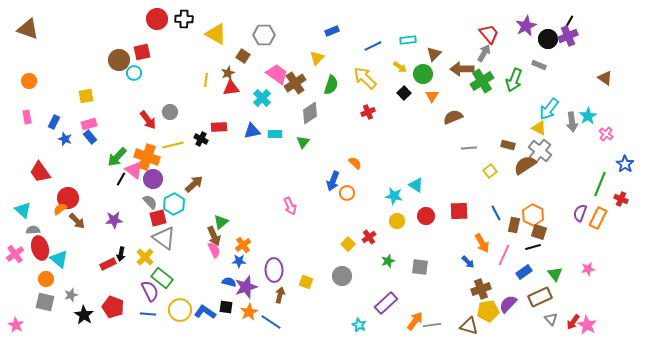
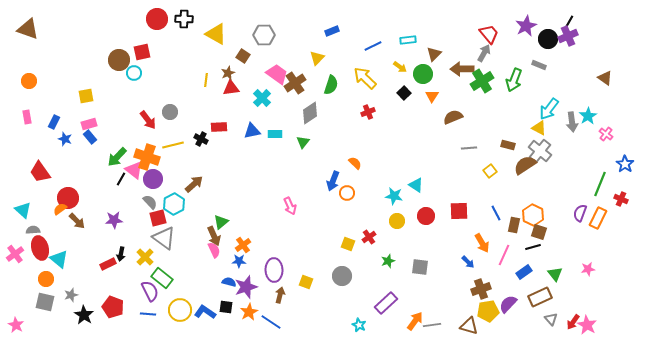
yellow square at (348, 244): rotated 24 degrees counterclockwise
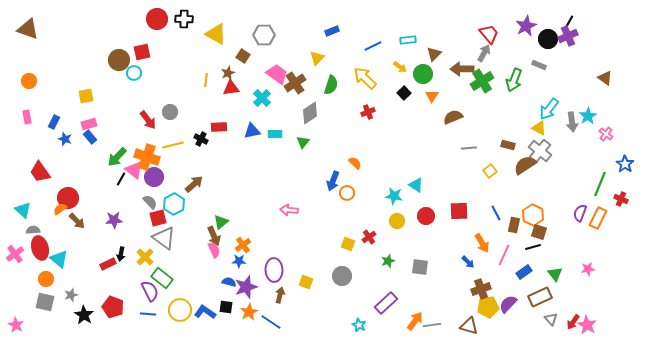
purple circle at (153, 179): moved 1 px right, 2 px up
pink arrow at (290, 206): moved 1 px left, 4 px down; rotated 120 degrees clockwise
yellow pentagon at (488, 311): moved 4 px up
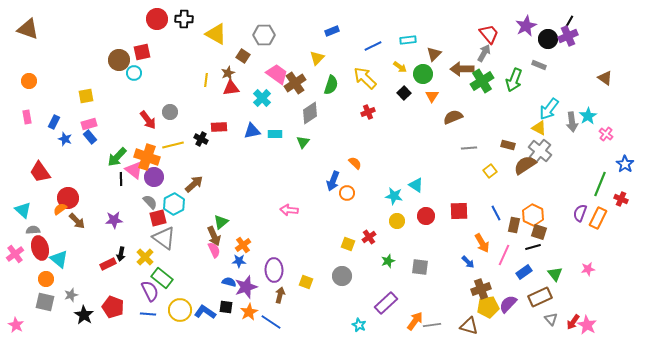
black line at (121, 179): rotated 32 degrees counterclockwise
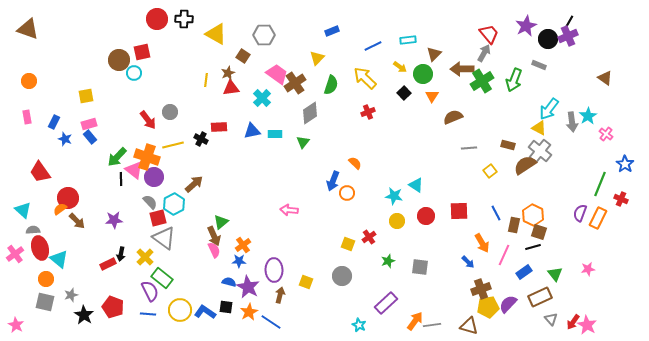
purple star at (246, 287): moved 2 px right; rotated 25 degrees counterclockwise
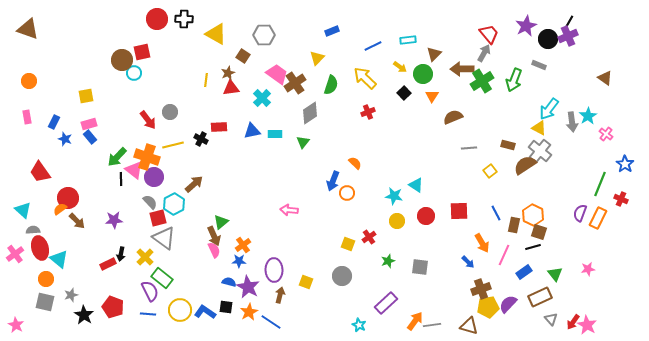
brown circle at (119, 60): moved 3 px right
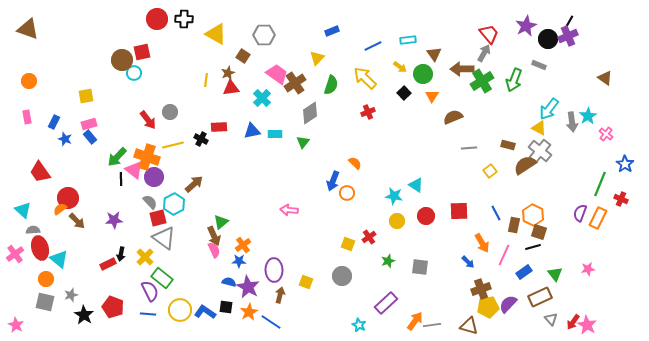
brown triangle at (434, 54): rotated 21 degrees counterclockwise
